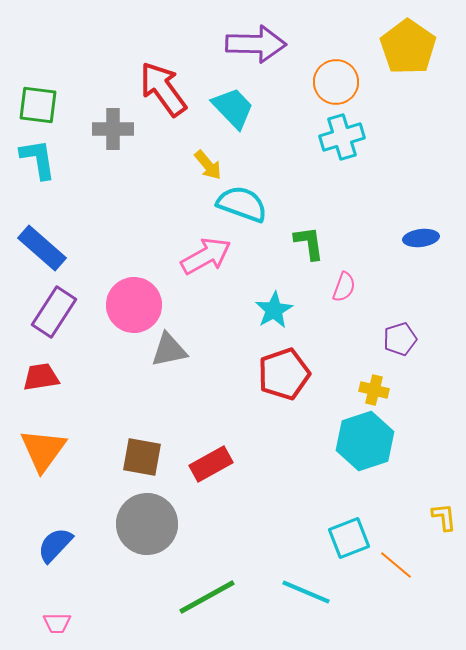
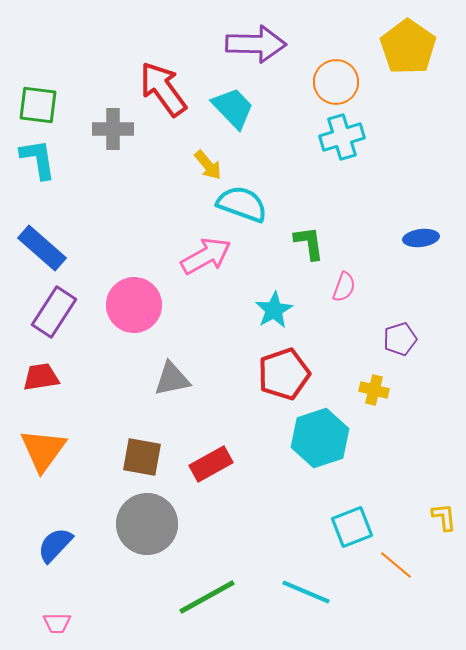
gray triangle: moved 3 px right, 29 px down
cyan hexagon: moved 45 px left, 3 px up
cyan square: moved 3 px right, 11 px up
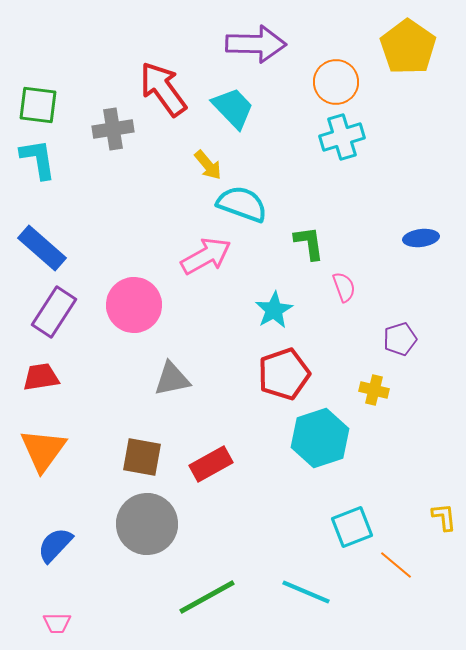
gray cross: rotated 9 degrees counterclockwise
pink semicircle: rotated 40 degrees counterclockwise
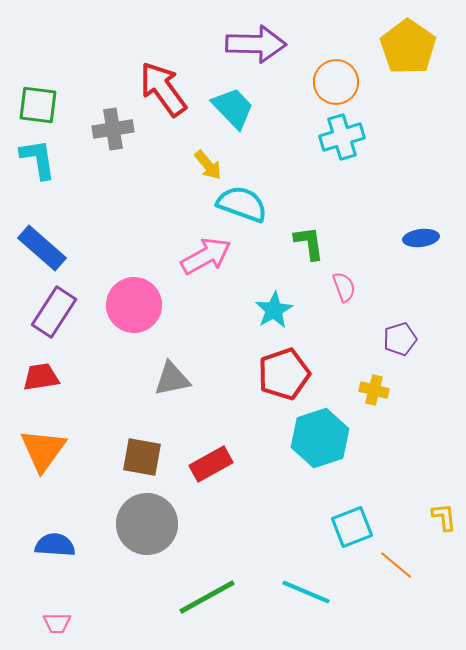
blue semicircle: rotated 51 degrees clockwise
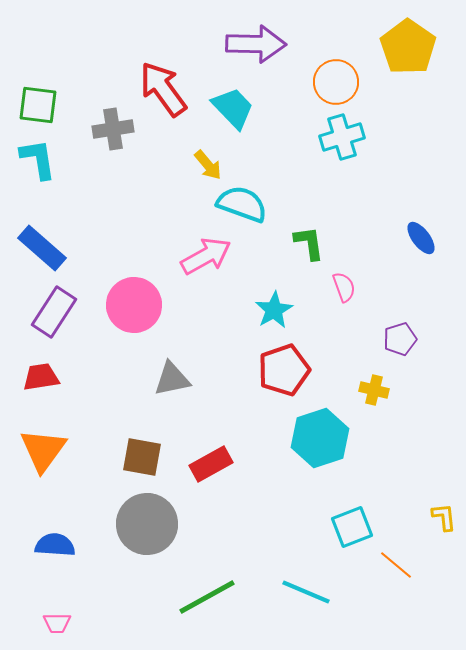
blue ellipse: rotated 60 degrees clockwise
red pentagon: moved 4 px up
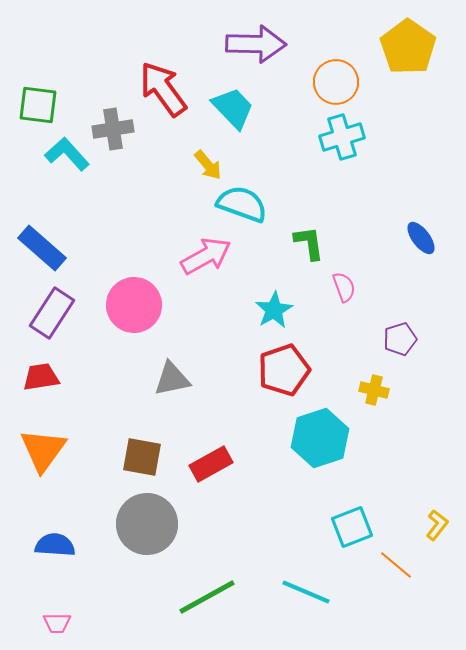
cyan L-shape: moved 29 px right, 5 px up; rotated 33 degrees counterclockwise
purple rectangle: moved 2 px left, 1 px down
yellow L-shape: moved 7 px left, 8 px down; rotated 44 degrees clockwise
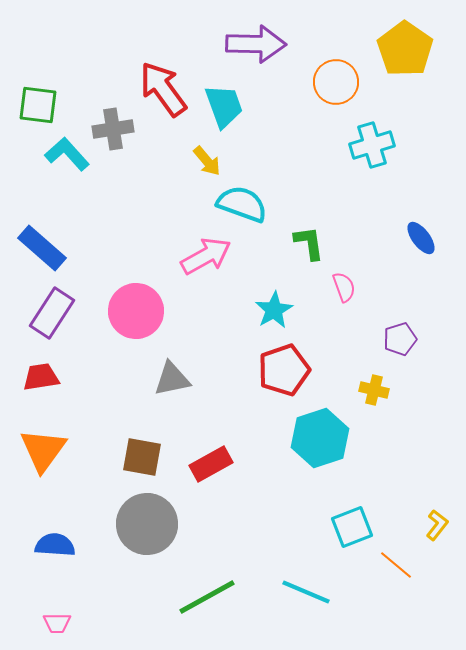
yellow pentagon: moved 3 px left, 2 px down
cyan trapezoid: moved 9 px left, 2 px up; rotated 24 degrees clockwise
cyan cross: moved 30 px right, 8 px down
yellow arrow: moved 1 px left, 4 px up
pink circle: moved 2 px right, 6 px down
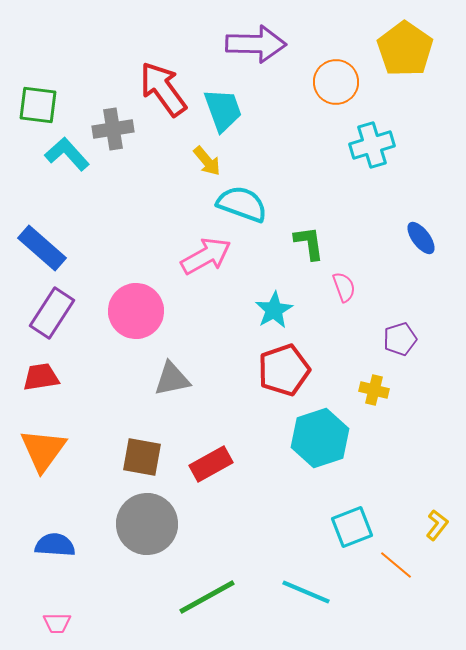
cyan trapezoid: moved 1 px left, 4 px down
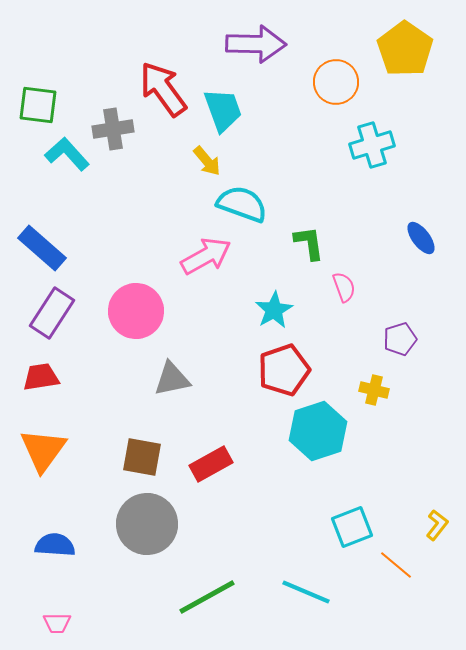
cyan hexagon: moved 2 px left, 7 px up
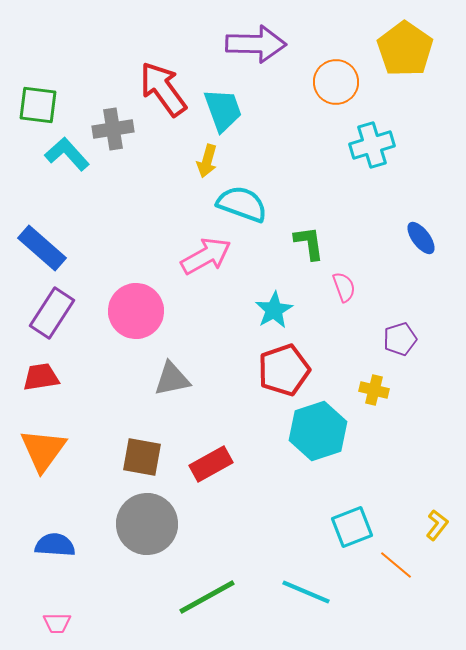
yellow arrow: rotated 56 degrees clockwise
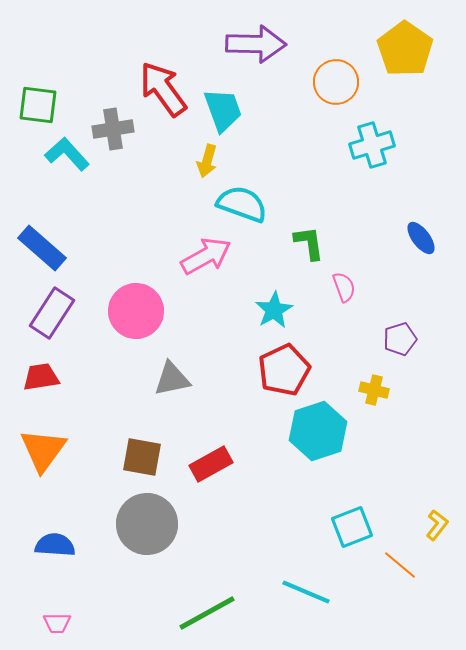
red pentagon: rotated 6 degrees counterclockwise
orange line: moved 4 px right
green line: moved 16 px down
